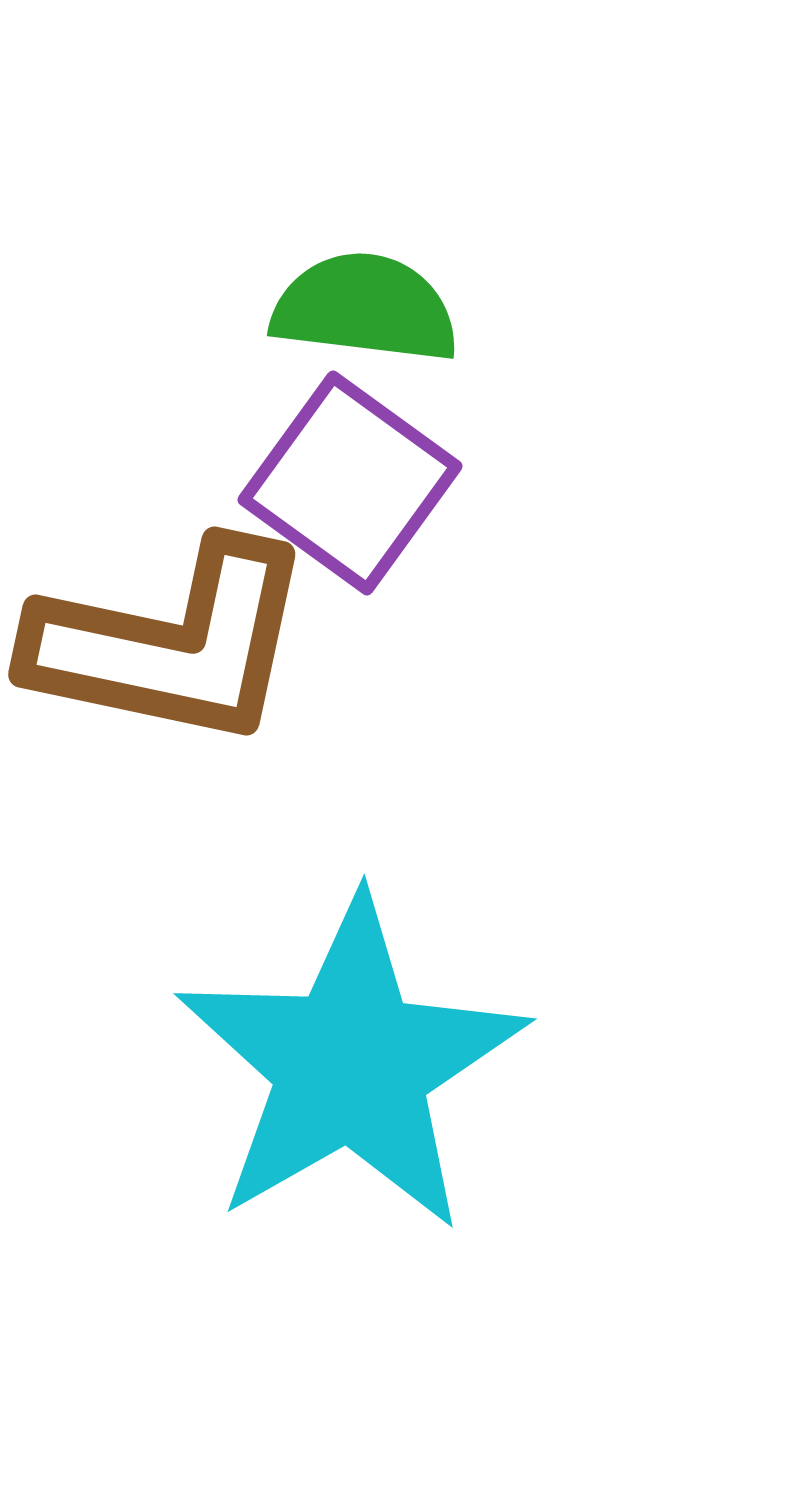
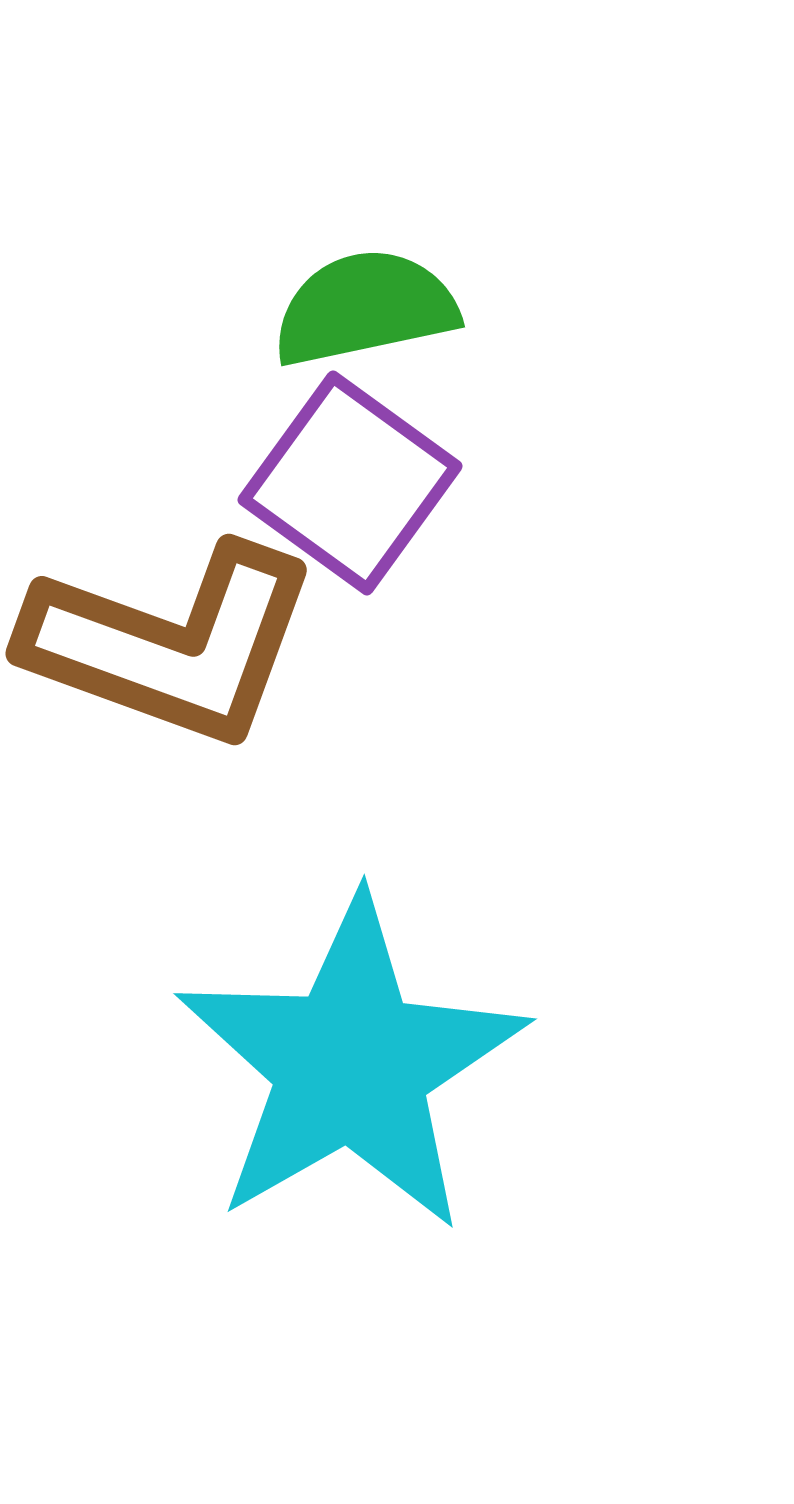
green semicircle: rotated 19 degrees counterclockwise
brown L-shape: rotated 8 degrees clockwise
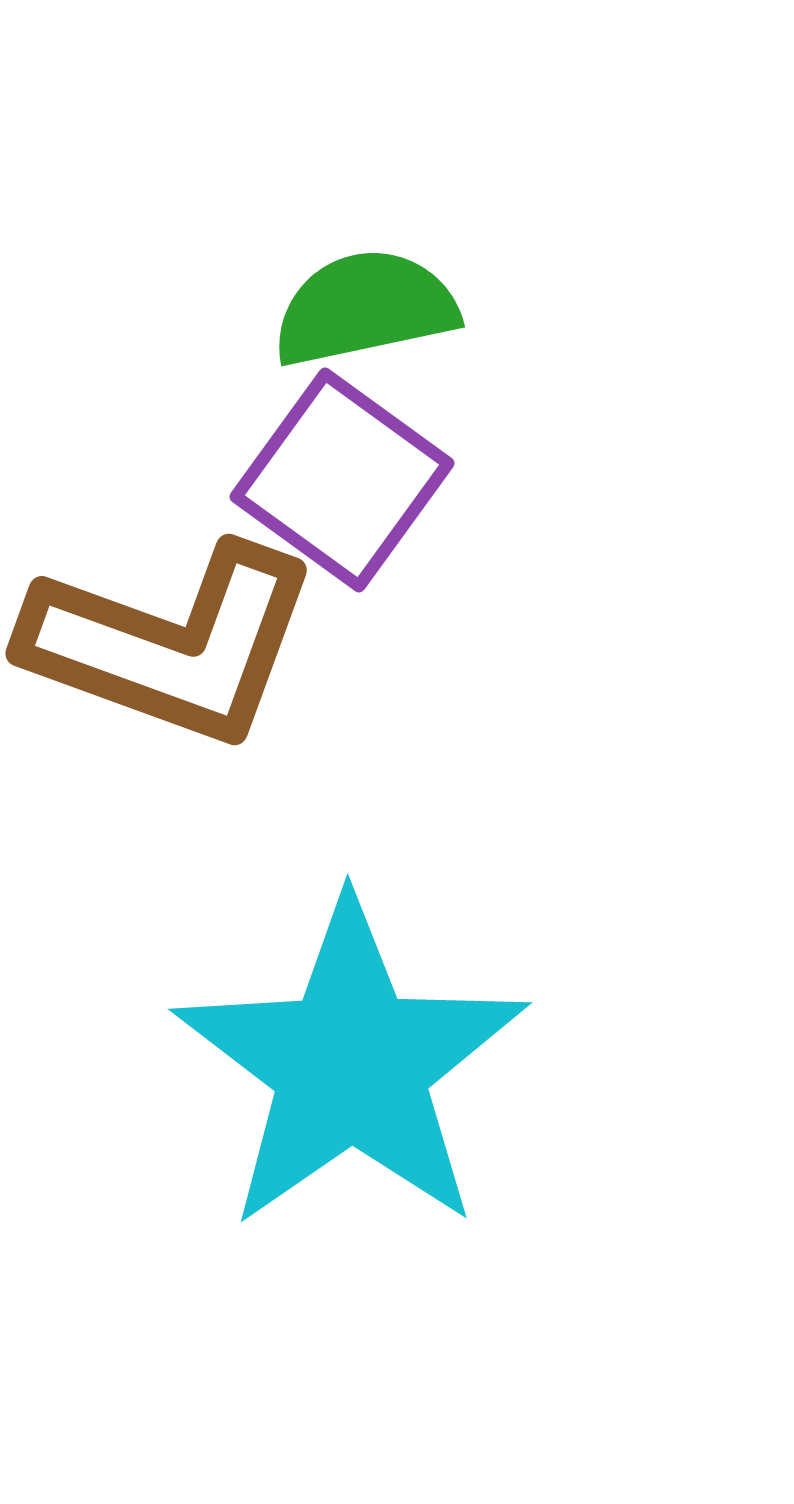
purple square: moved 8 px left, 3 px up
cyan star: rotated 5 degrees counterclockwise
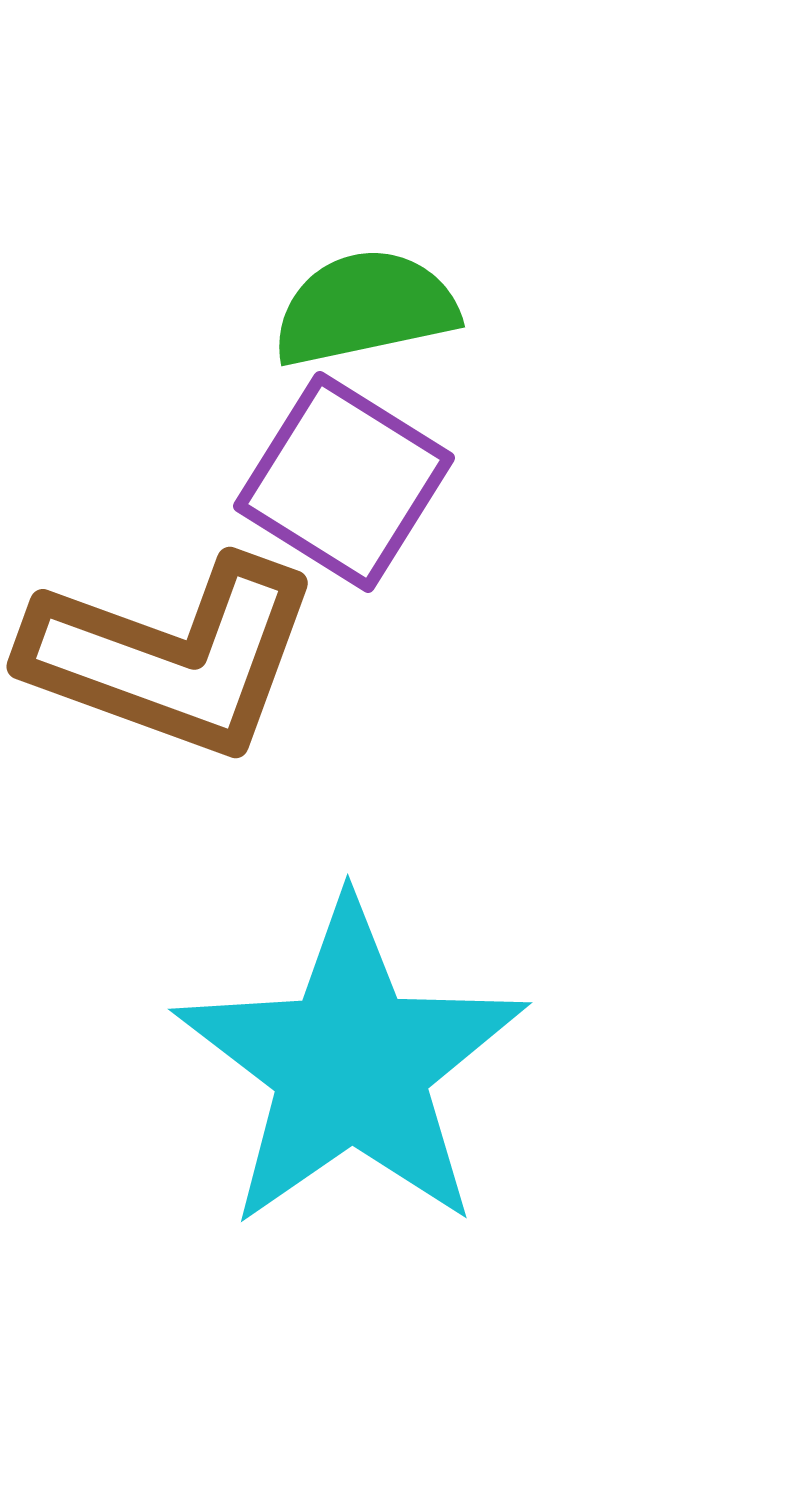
purple square: moved 2 px right, 2 px down; rotated 4 degrees counterclockwise
brown L-shape: moved 1 px right, 13 px down
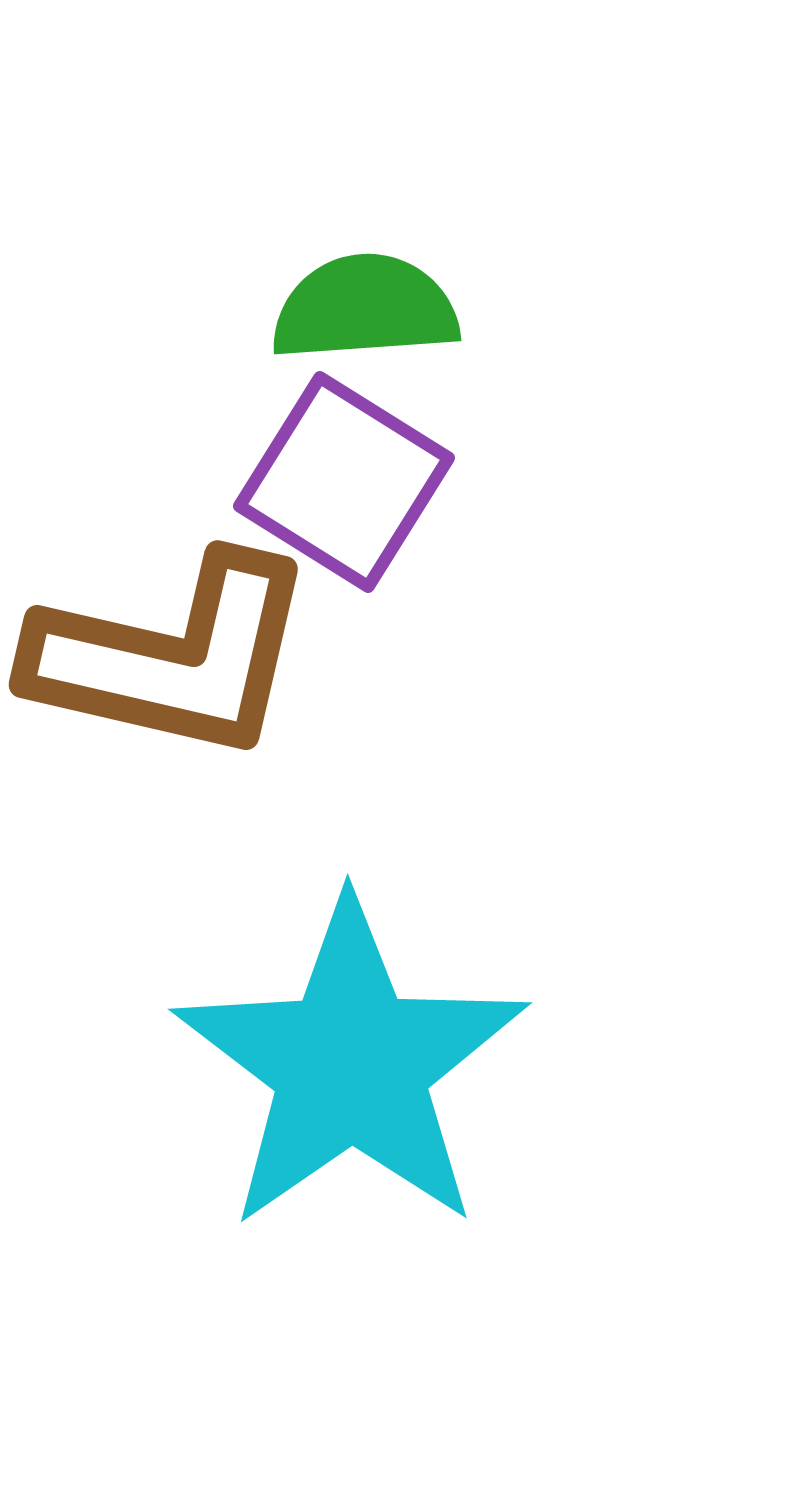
green semicircle: rotated 8 degrees clockwise
brown L-shape: rotated 7 degrees counterclockwise
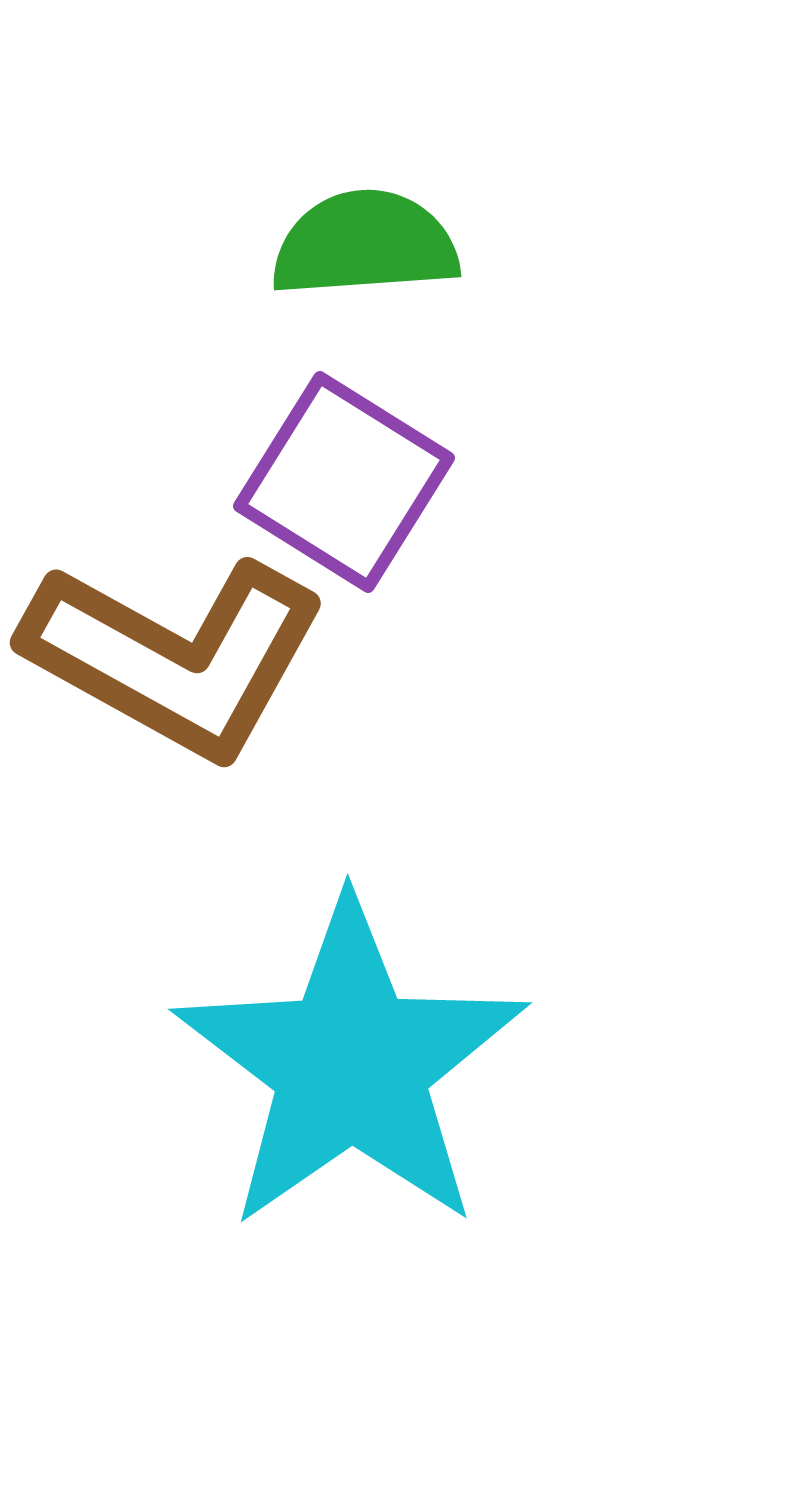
green semicircle: moved 64 px up
brown L-shape: moved 3 px right; rotated 16 degrees clockwise
